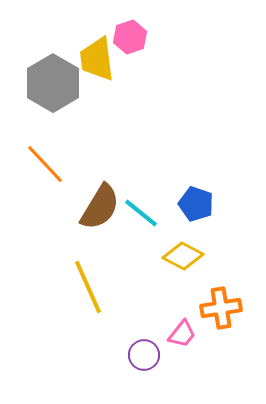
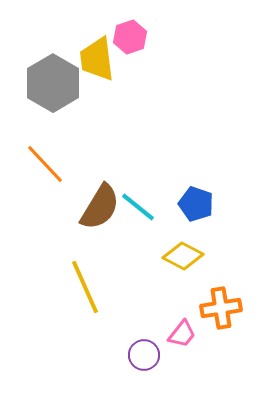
cyan line: moved 3 px left, 6 px up
yellow line: moved 3 px left
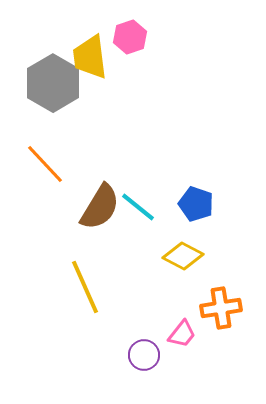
yellow trapezoid: moved 7 px left, 2 px up
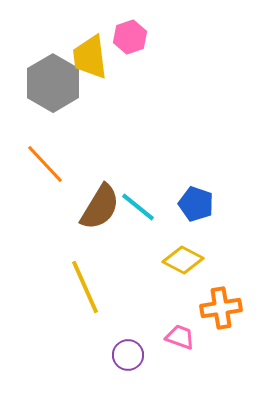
yellow diamond: moved 4 px down
pink trapezoid: moved 2 px left, 3 px down; rotated 108 degrees counterclockwise
purple circle: moved 16 px left
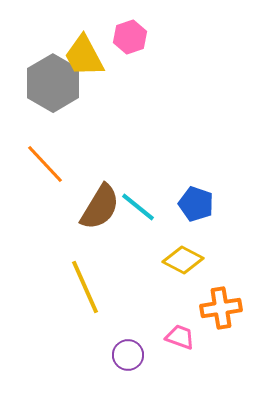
yellow trapezoid: moved 6 px left, 1 px up; rotated 21 degrees counterclockwise
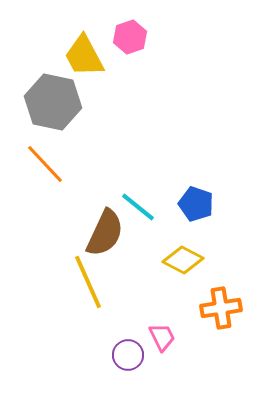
gray hexagon: moved 19 px down; rotated 18 degrees counterclockwise
brown semicircle: moved 5 px right, 26 px down; rotated 6 degrees counterclockwise
yellow line: moved 3 px right, 5 px up
pink trapezoid: moved 18 px left; rotated 44 degrees clockwise
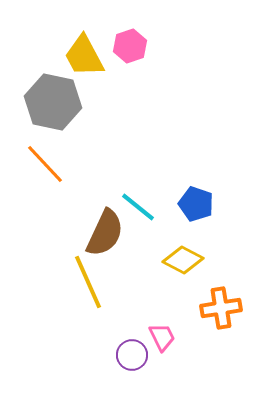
pink hexagon: moved 9 px down
purple circle: moved 4 px right
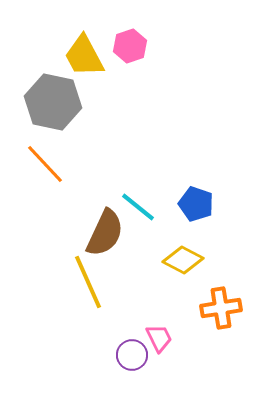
pink trapezoid: moved 3 px left, 1 px down
